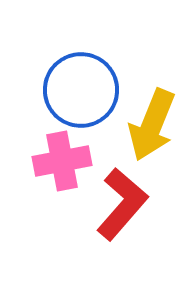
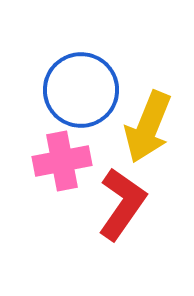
yellow arrow: moved 4 px left, 2 px down
red L-shape: rotated 6 degrees counterclockwise
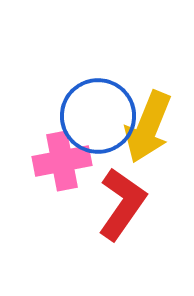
blue circle: moved 17 px right, 26 px down
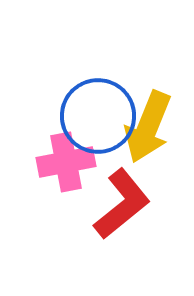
pink cross: moved 4 px right, 1 px down
red L-shape: rotated 16 degrees clockwise
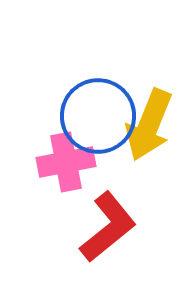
yellow arrow: moved 1 px right, 2 px up
red L-shape: moved 14 px left, 23 px down
